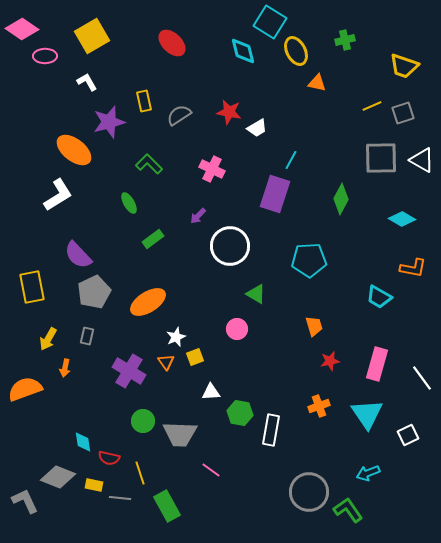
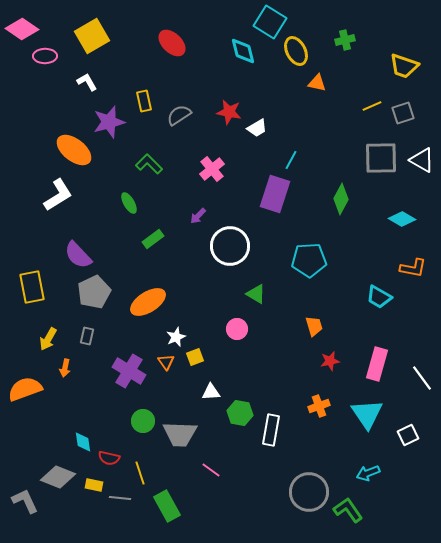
pink cross at (212, 169): rotated 25 degrees clockwise
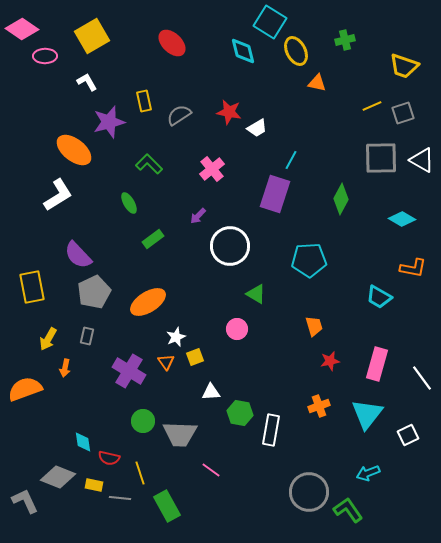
cyan triangle at (367, 414): rotated 12 degrees clockwise
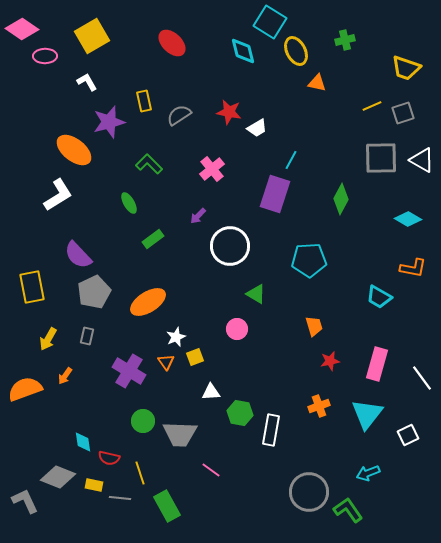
yellow trapezoid at (404, 66): moved 2 px right, 2 px down
cyan diamond at (402, 219): moved 6 px right
orange arrow at (65, 368): moved 8 px down; rotated 24 degrees clockwise
